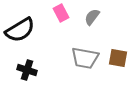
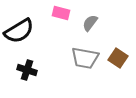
pink rectangle: rotated 48 degrees counterclockwise
gray semicircle: moved 2 px left, 6 px down
black semicircle: moved 1 px left, 1 px down
brown square: rotated 24 degrees clockwise
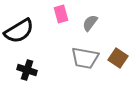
pink rectangle: moved 1 px down; rotated 60 degrees clockwise
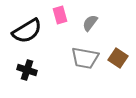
pink rectangle: moved 1 px left, 1 px down
black semicircle: moved 8 px right
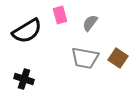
black cross: moved 3 px left, 9 px down
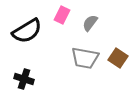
pink rectangle: moved 2 px right; rotated 42 degrees clockwise
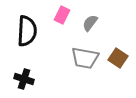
black semicircle: rotated 56 degrees counterclockwise
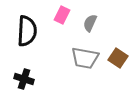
gray semicircle: rotated 12 degrees counterclockwise
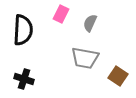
pink rectangle: moved 1 px left, 1 px up
black semicircle: moved 4 px left, 1 px up
brown square: moved 18 px down
